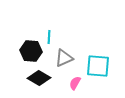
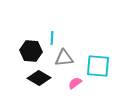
cyan line: moved 3 px right, 1 px down
gray triangle: rotated 18 degrees clockwise
pink semicircle: rotated 24 degrees clockwise
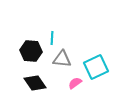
gray triangle: moved 2 px left, 1 px down; rotated 12 degrees clockwise
cyan square: moved 2 px left, 1 px down; rotated 30 degrees counterclockwise
black diamond: moved 4 px left, 5 px down; rotated 25 degrees clockwise
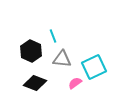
cyan line: moved 1 px right, 2 px up; rotated 24 degrees counterclockwise
black hexagon: rotated 20 degrees clockwise
cyan square: moved 2 px left
black diamond: rotated 35 degrees counterclockwise
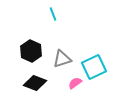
cyan line: moved 22 px up
gray triangle: rotated 24 degrees counterclockwise
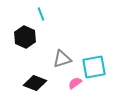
cyan line: moved 12 px left
black hexagon: moved 6 px left, 14 px up
cyan square: rotated 15 degrees clockwise
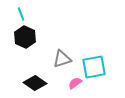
cyan line: moved 20 px left
black diamond: rotated 15 degrees clockwise
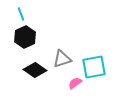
black hexagon: rotated 10 degrees clockwise
black diamond: moved 13 px up
